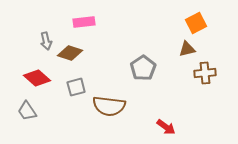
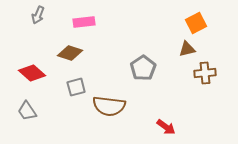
gray arrow: moved 8 px left, 26 px up; rotated 36 degrees clockwise
red diamond: moved 5 px left, 5 px up
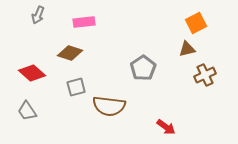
brown cross: moved 2 px down; rotated 20 degrees counterclockwise
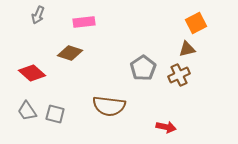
brown cross: moved 26 px left
gray square: moved 21 px left, 27 px down; rotated 30 degrees clockwise
red arrow: rotated 24 degrees counterclockwise
